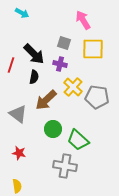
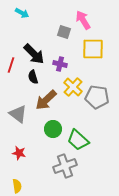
gray square: moved 11 px up
black semicircle: moved 1 px left; rotated 152 degrees clockwise
gray cross: rotated 30 degrees counterclockwise
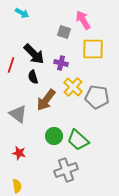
purple cross: moved 1 px right, 1 px up
brown arrow: rotated 10 degrees counterclockwise
green circle: moved 1 px right, 7 px down
gray cross: moved 1 px right, 4 px down
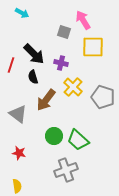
yellow square: moved 2 px up
gray pentagon: moved 6 px right; rotated 10 degrees clockwise
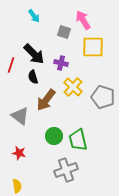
cyan arrow: moved 12 px right, 3 px down; rotated 24 degrees clockwise
gray triangle: moved 2 px right, 2 px down
green trapezoid: rotated 35 degrees clockwise
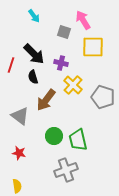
yellow cross: moved 2 px up
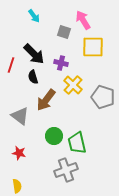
green trapezoid: moved 1 px left, 3 px down
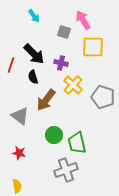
green circle: moved 1 px up
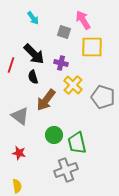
cyan arrow: moved 1 px left, 2 px down
yellow square: moved 1 px left
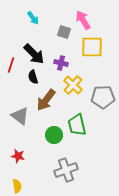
gray pentagon: rotated 20 degrees counterclockwise
green trapezoid: moved 18 px up
red star: moved 1 px left, 3 px down
